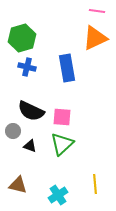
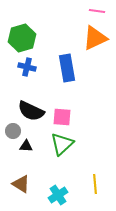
black triangle: moved 4 px left; rotated 16 degrees counterclockwise
brown triangle: moved 3 px right, 1 px up; rotated 18 degrees clockwise
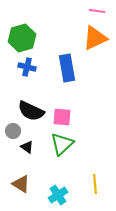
black triangle: moved 1 px right, 1 px down; rotated 32 degrees clockwise
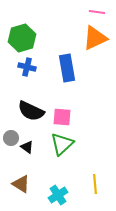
pink line: moved 1 px down
gray circle: moved 2 px left, 7 px down
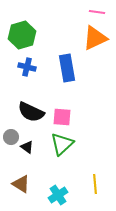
green hexagon: moved 3 px up
black semicircle: moved 1 px down
gray circle: moved 1 px up
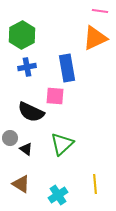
pink line: moved 3 px right, 1 px up
green hexagon: rotated 12 degrees counterclockwise
blue cross: rotated 24 degrees counterclockwise
pink square: moved 7 px left, 21 px up
gray circle: moved 1 px left, 1 px down
black triangle: moved 1 px left, 2 px down
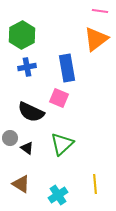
orange triangle: moved 1 px right, 1 px down; rotated 12 degrees counterclockwise
pink square: moved 4 px right, 2 px down; rotated 18 degrees clockwise
black triangle: moved 1 px right, 1 px up
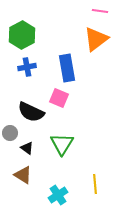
gray circle: moved 5 px up
green triangle: rotated 15 degrees counterclockwise
brown triangle: moved 2 px right, 9 px up
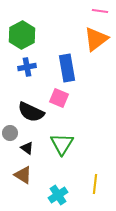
yellow line: rotated 12 degrees clockwise
